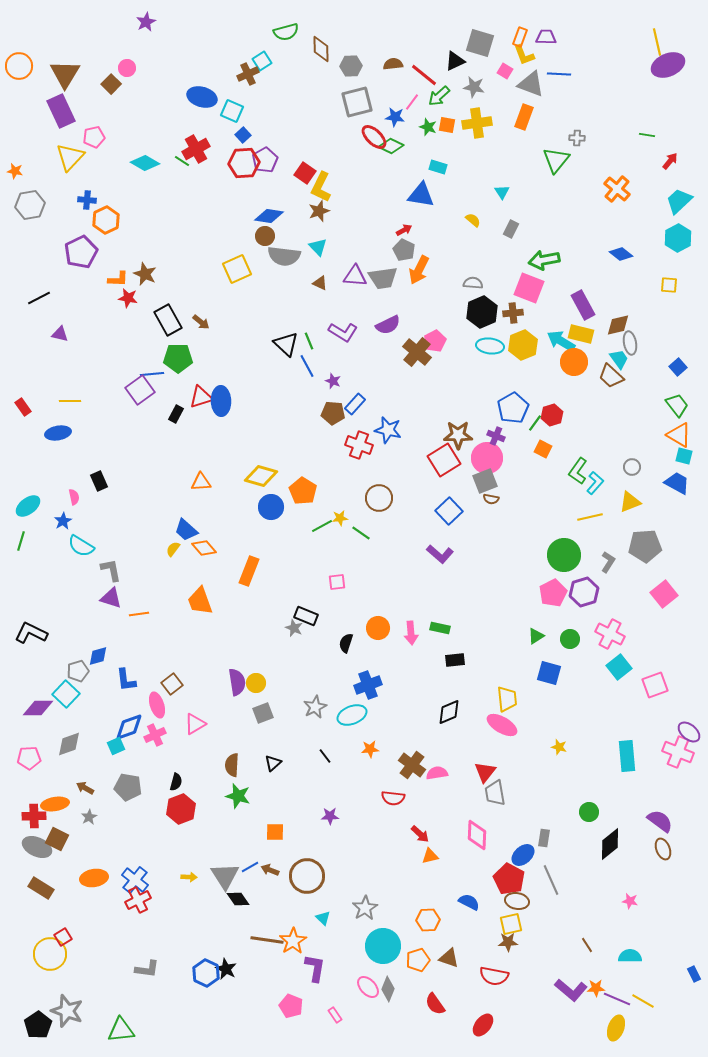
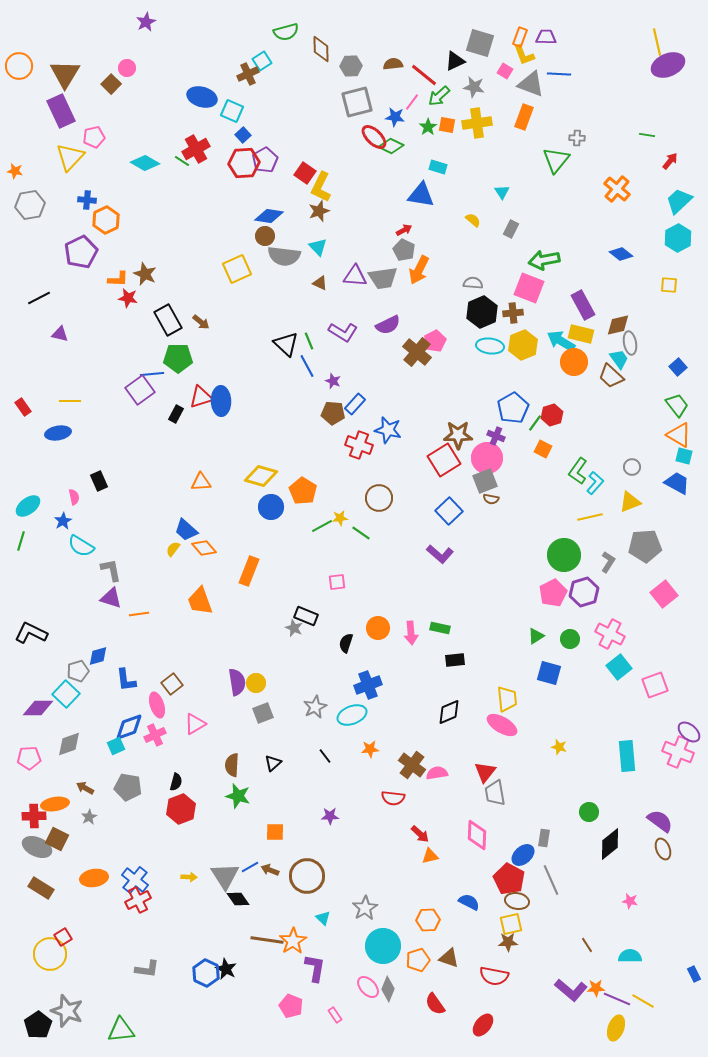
green star at (428, 127): rotated 18 degrees clockwise
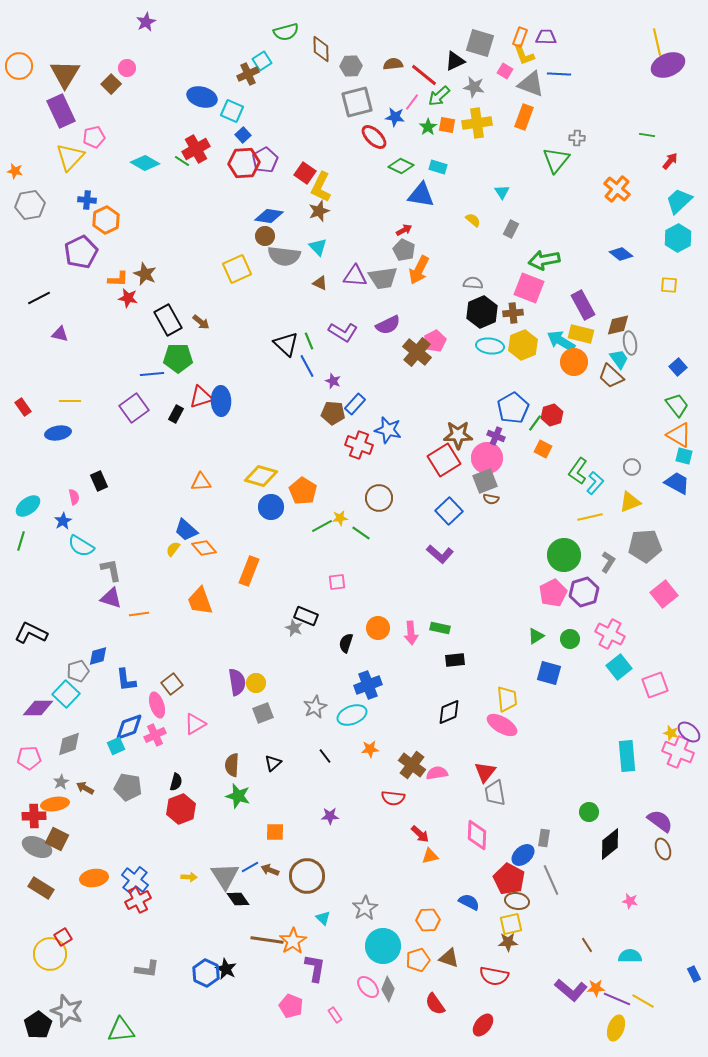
green diamond at (391, 146): moved 10 px right, 20 px down
purple square at (140, 390): moved 6 px left, 18 px down
yellow star at (559, 747): moved 112 px right, 14 px up
gray star at (89, 817): moved 28 px left, 35 px up
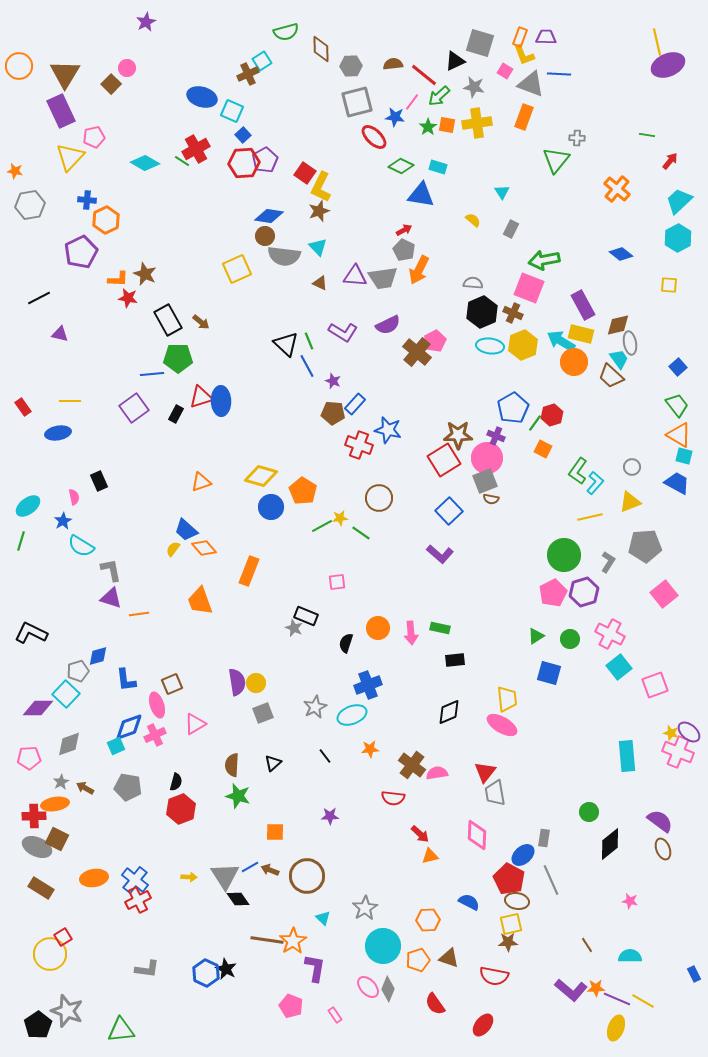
brown cross at (513, 313): rotated 30 degrees clockwise
orange triangle at (201, 482): rotated 15 degrees counterclockwise
brown square at (172, 684): rotated 15 degrees clockwise
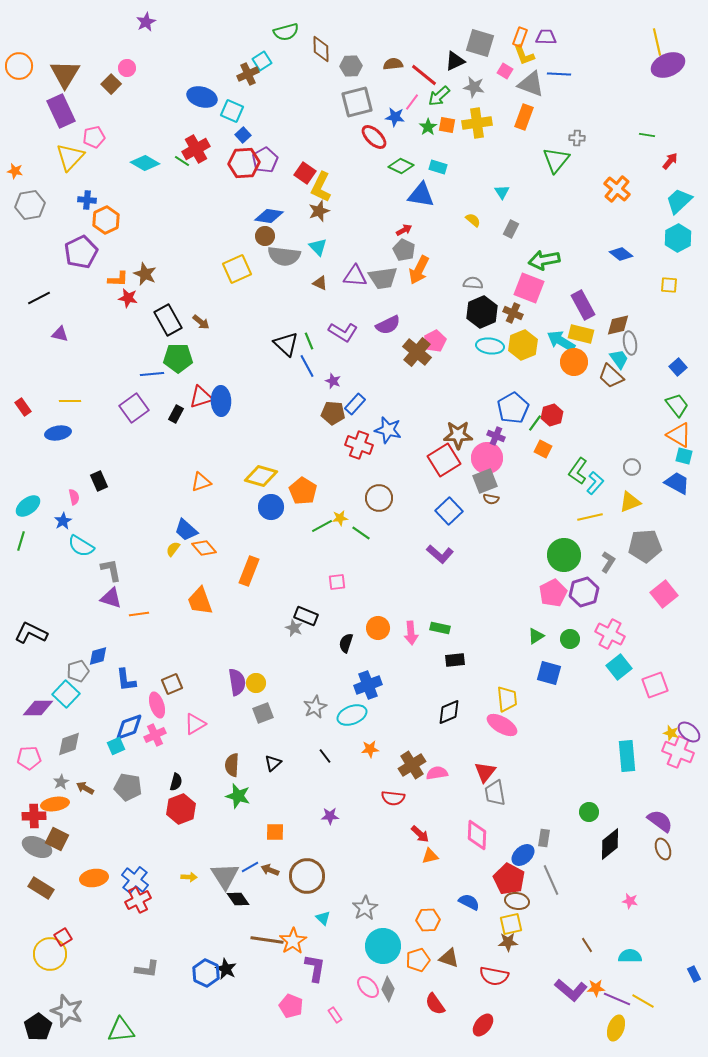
brown cross at (412, 765): rotated 20 degrees clockwise
black pentagon at (38, 1025): moved 2 px down
